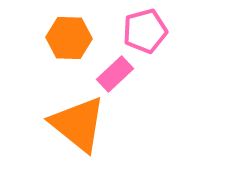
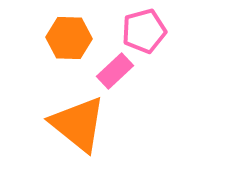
pink pentagon: moved 1 px left
pink rectangle: moved 3 px up
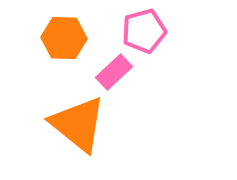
orange hexagon: moved 5 px left
pink rectangle: moved 1 px left, 1 px down
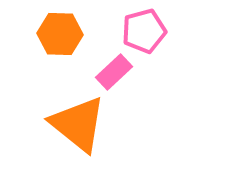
orange hexagon: moved 4 px left, 4 px up
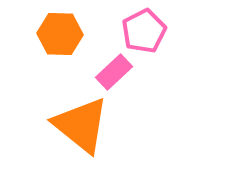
pink pentagon: rotated 12 degrees counterclockwise
orange triangle: moved 3 px right, 1 px down
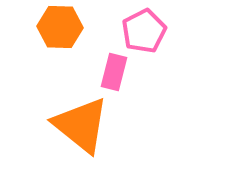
orange hexagon: moved 7 px up
pink rectangle: rotated 33 degrees counterclockwise
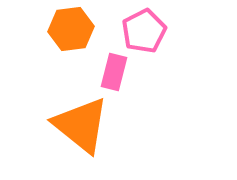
orange hexagon: moved 11 px right, 2 px down; rotated 9 degrees counterclockwise
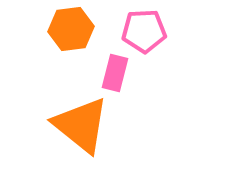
pink pentagon: rotated 24 degrees clockwise
pink rectangle: moved 1 px right, 1 px down
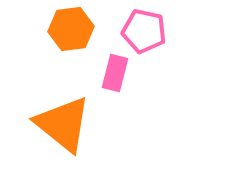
pink pentagon: rotated 15 degrees clockwise
orange triangle: moved 18 px left, 1 px up
